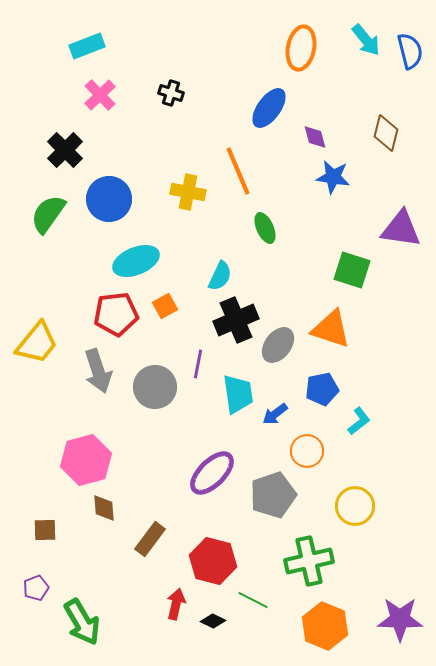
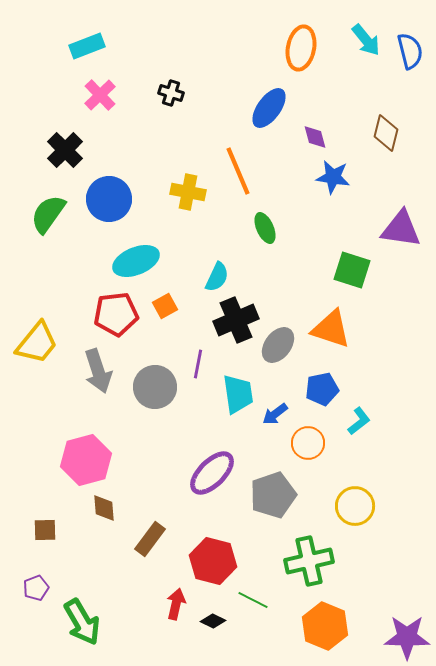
cyan semicircle at (220, 276): moved 3 px left, 1 px down
orange circle at (307, 451): moved 1 px right, 8 px up
purple star at (400, 619): moved 7 px right, 18 px down
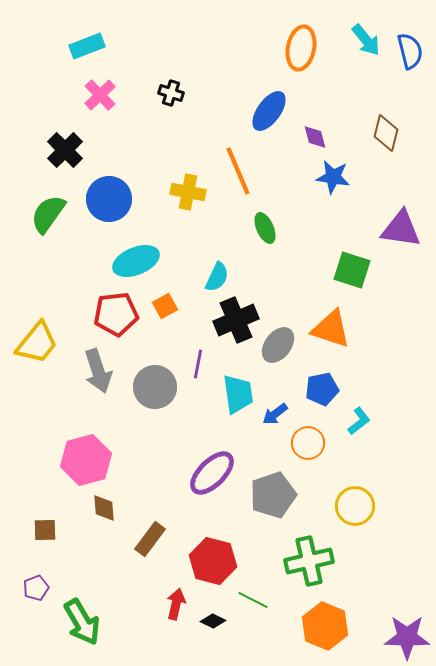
blue ellipse at (269, 108): moved 3 px down
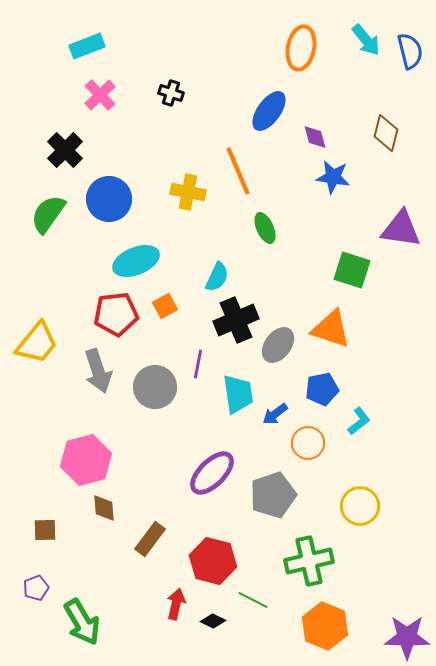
yellow circle at (355, 506): moved 5 px right
